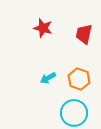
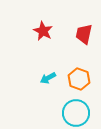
red star: moved 3 px down; rotated 12 degrees clockwise
cyan circle: moved 2 px right
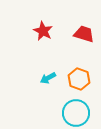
red trapezoid: rotated 95 degrees clockwise
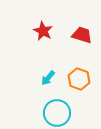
red trapezoid: moved 2 px left, 1 px down
cyan arrow: rotated 21 degrees counterclockwise
cyan circle: moved 19 px left
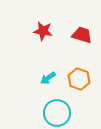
red star: rotated 18 degrees counterclockwise
cyan arrow: rotated 14 degrees clockwise
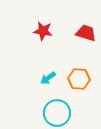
red trapezoid: moved 4 px right, 2 px up
orange hexagon: rotated 15 degrees counterclockwise
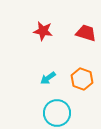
orange hexagon: moved 3 px right; rotated 15 degrees clockwise
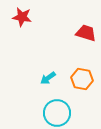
red star: moved 21 px left, 14 px up
orange hexagon: rotated 10 degrees counterclockwise
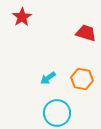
red star: rotated 30 degrees clockwise
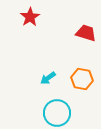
red star: moved 8 px right
